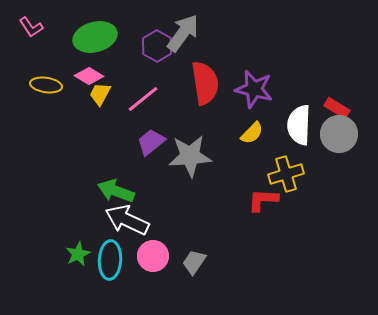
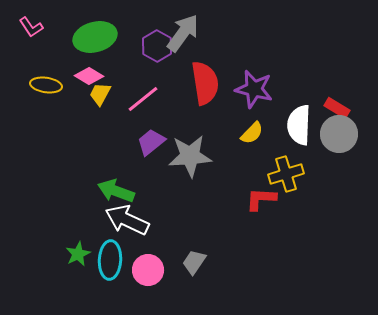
red L-shape: moved 2 px left, 1 px up
pink circle: moved 5 px left, 14 px down
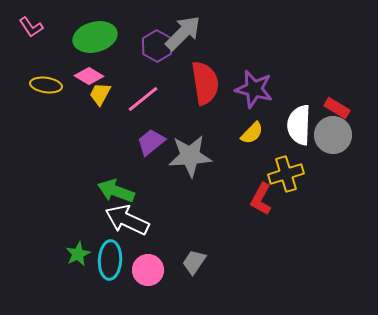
gray arrow: rotated 9 degrees clockwise
gray circle: moved 6 px left, 1 px down
red L-shape: rotated 64 degrees counterclockwise
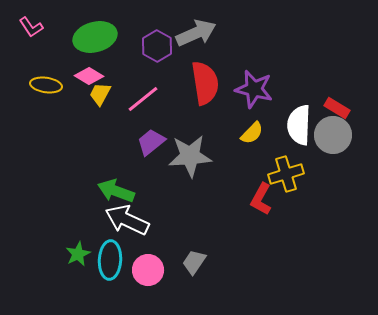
gray arrow: moved 13 px right; rotated 21 degrees clockwise
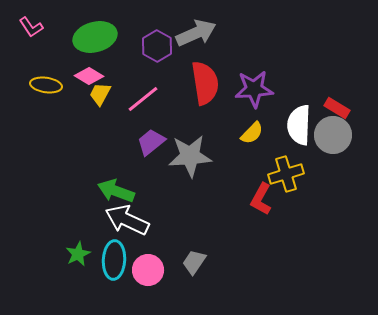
purple star: rotated 18 degrees counterclockwise
cyan ellipse: moved 4 px right
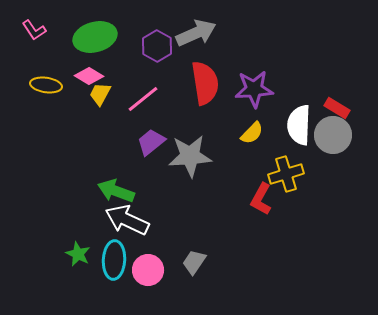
pink L-shape: moved 3 px right, 3 px down
green star: rotated 20 degrees counterclockwise
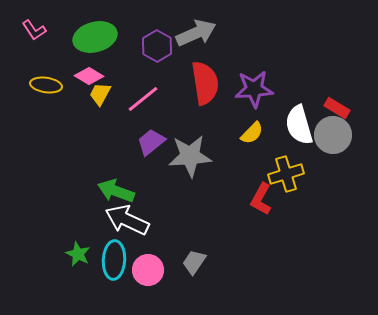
white semicircle: rotated 18 degrees counterclockwise
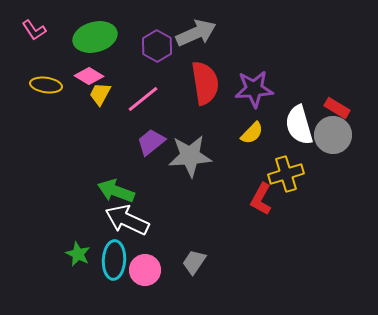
pink circle: moved 3 px left
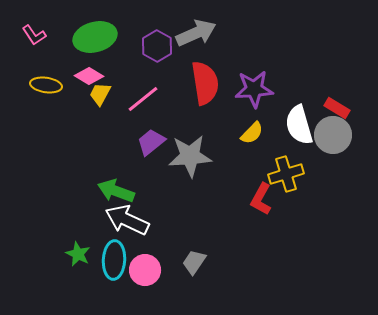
pink L-shape: moved 5 px down
